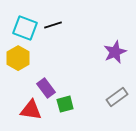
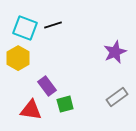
purple rectangle: moved 1 px right, 2 px up
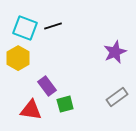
black line: moved 1 px down
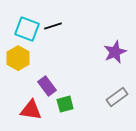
cyan square: moved 2 px right, 1 px down
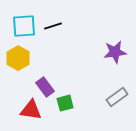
cyan square: moved 3 px left, 3 px up; rotated 25 degrees counterclockwise
purple star: rotated 15 degrees clockwise
purple rectangle: moved 2 px left, 1 px down
green square: moved 1 px up
